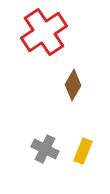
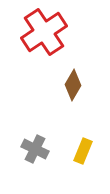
gray cross: moved 10 px left
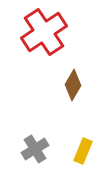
gray cross: rotated 32 degrees clockwise
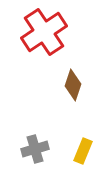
brown diamond: rotated 12 degrees counterclockwise
gray cross: rotated 16 degrees clockwise
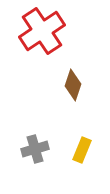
red cross: moved 2 px left, 1 px up
yellow rectangle: moved 1 px left, 1 px up
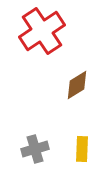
brown diamond: moved 4 px right; rotated 40 degrees clockwise
yellow rectangle: moved 1 px up; rotated 20 degrees counterclockwise
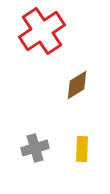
gray cross: moved 1 px up
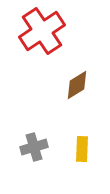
gray cross: moved 1 px left, 1 px up
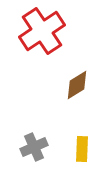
gray cross: rotated 8 degrees counterclockwise
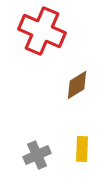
red cross: rotated 33 degrees counterclockwise
gray cross: moved 3 px right, 8 px down
